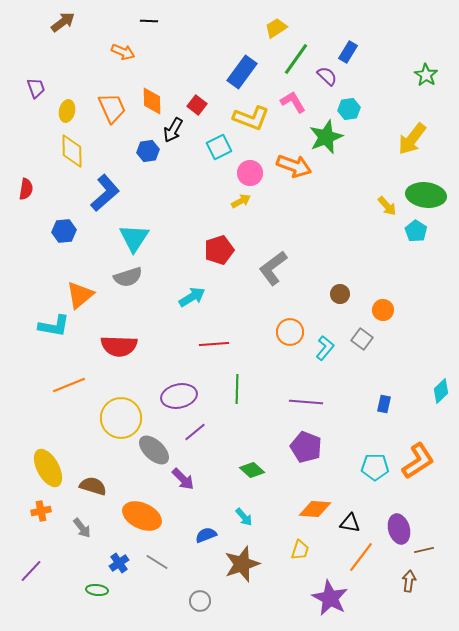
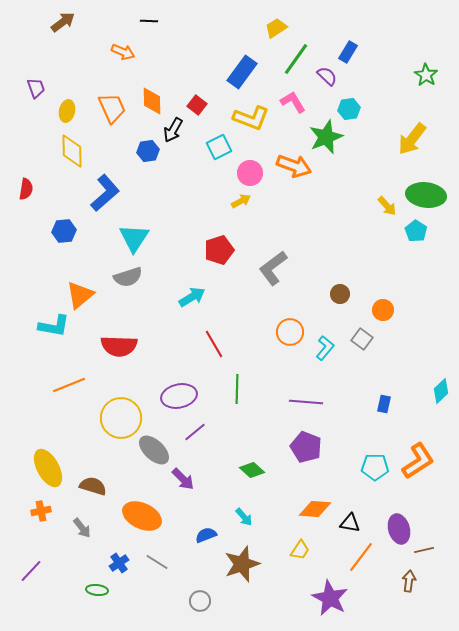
red line at (214, 344): rotated 64 degrees clockwise
yellow trapezoid at (300, 550): rotated 15 degrees clockwise
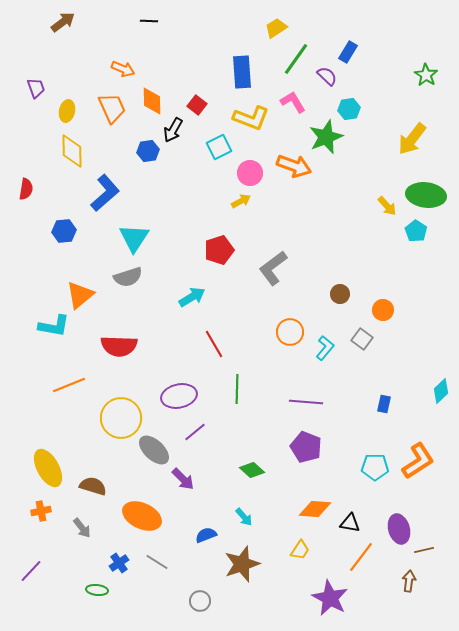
orange arrow at (123, 52): moved 17 px down
blue rectangle at (242, 72): rotated 40 degrees counterclockwise
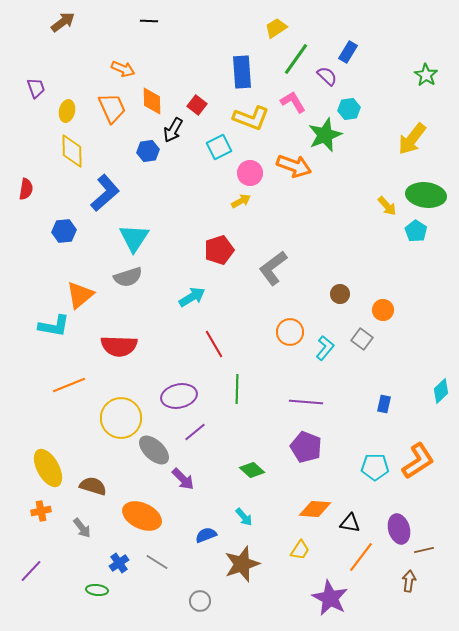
green star at (326, 137): moved 1 px left, 2 px up
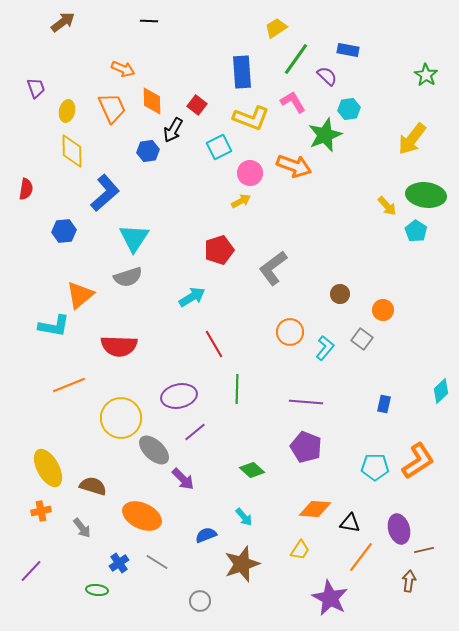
blue rectangle at (348, 52): moved 2 px up; rotated 70 degrees clockwise
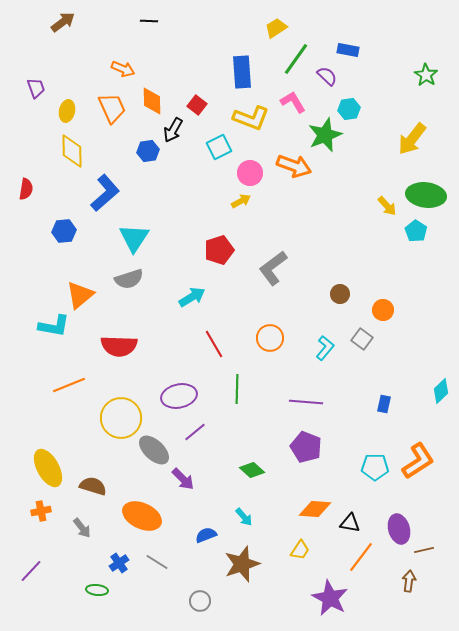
gray semicircle at (128, 277): moved 1 px right, 2 px down
orange circle at (290, 332): moved 20 px left, 6 px down
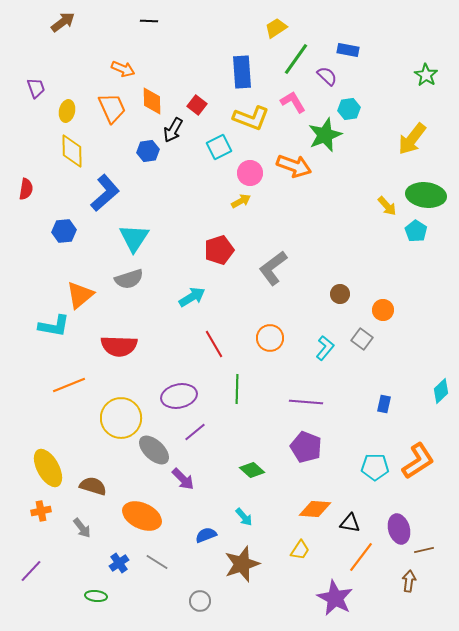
green ellipse at (97, 590): moved 1 px left, 6 px down
purple star at (330, 598): moved 5 px right
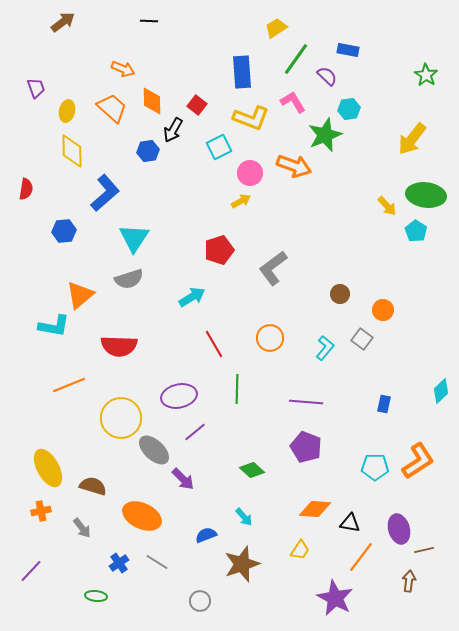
orange trapezoid at (112, 108): rotated 24 degrees counterclockwise
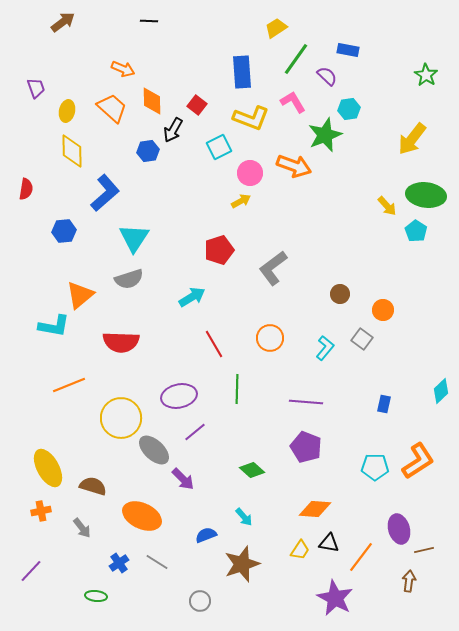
red semicircle at (119, 346): moved 2 px right, 4 px up
black triangle at (350, 523): moved 21 px left, 20 px down
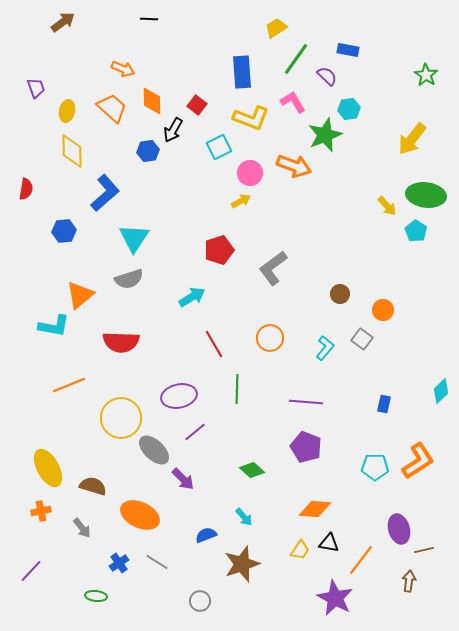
black line at (149, 21): moved 2 px up
orange ellipse at (142, 516): moved 2 px left, 1 px up
orange line at (361, 557): moved 3 px down
